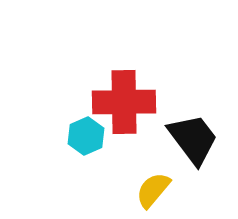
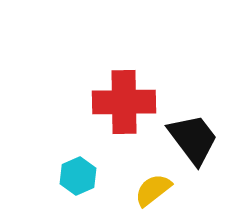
cyan hexagon: moved 8 px left, 40 px down
yellow semicircle: rotated 12 degrees clockwise
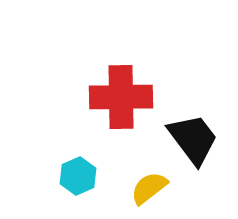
red cross: moved 3 px left, 5 px up
yellow semicircle: moved 4 px left, 2 px up
